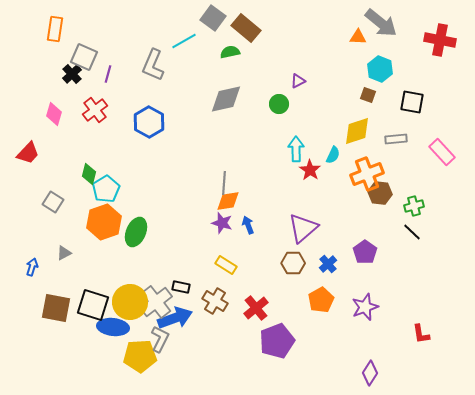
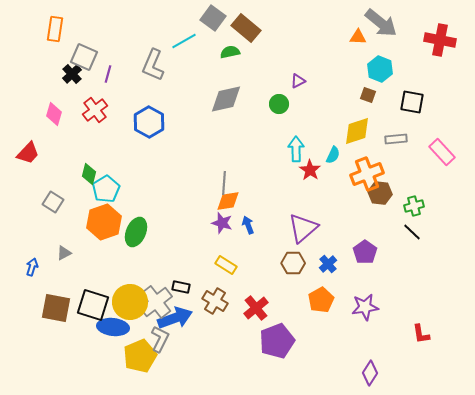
purple star at (365, 307): rotated 12 degrees clockwise
yellow pentagon at (140, 356): rotated 20 degrees counterclockwise
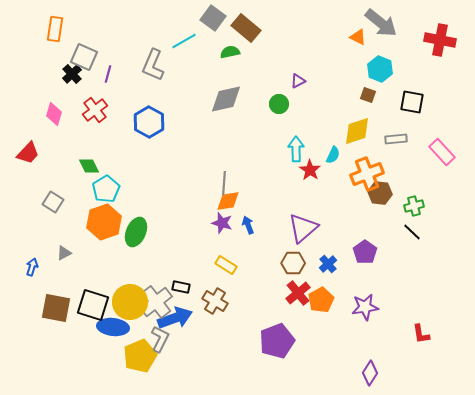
orange triangle at (358, 37): rotated 24 degrees clockwise
green diamond at (89, 174): moved 8 px up; rotated 40 degrees counterclockwise
red cross at (256, 308): moved 42 px right, 15 px up
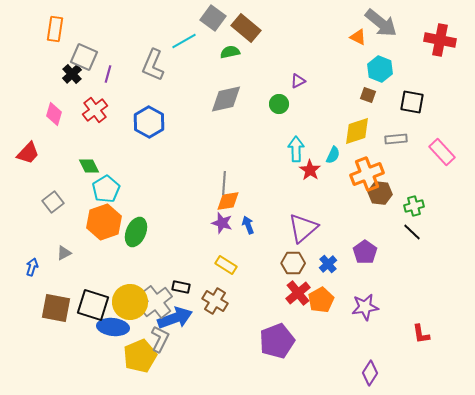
gray square at (53, 202): rotated 20 degrees clockwise
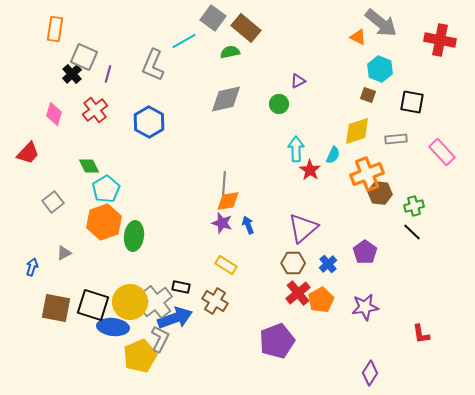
green ellipse at (136, 232): moved 2 px left, 4 px down; rotated 16 degrees counterclockwise
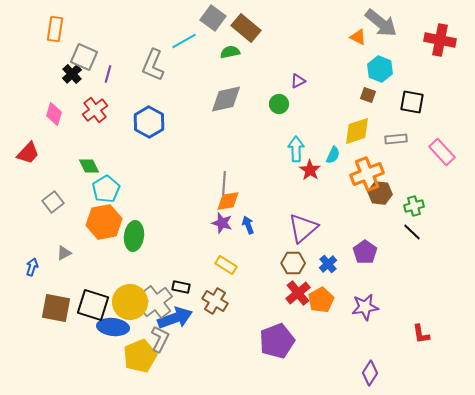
orange hexagon at (104, 222): rotated 8 degrees clockwise
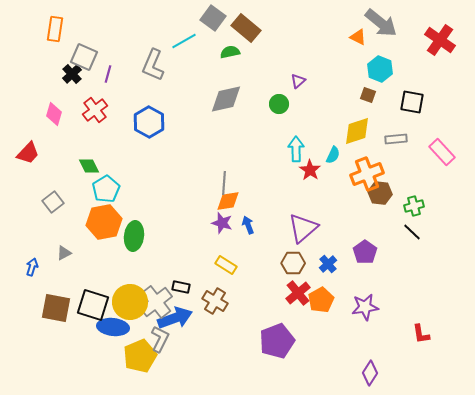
red cross at (440, 40): rotated 24 degrees clockwise
purple triangle at (298, 81): rotated 14 degrees counterclockwise
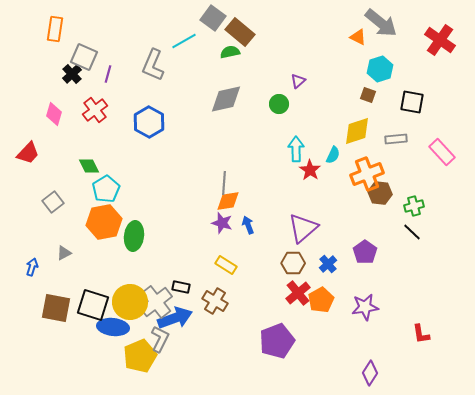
brown rectangle at (246, 28): moved 6 px left, 4 px down
cyan hexagon at (380, 69): rotated 20 degrees clockwise
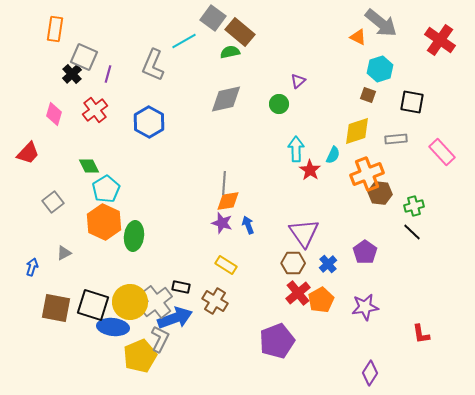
orange hexagon at (104, 222): rotated 24 degrees counterclockwise
purple triangle at (303, 228): moved 1 px right, 5 px down; rotated 24 degrees counterclockwise
